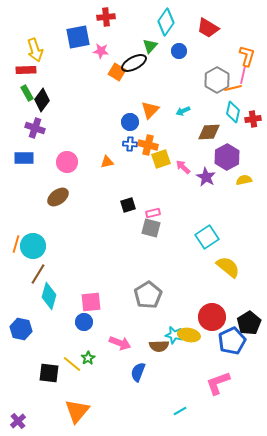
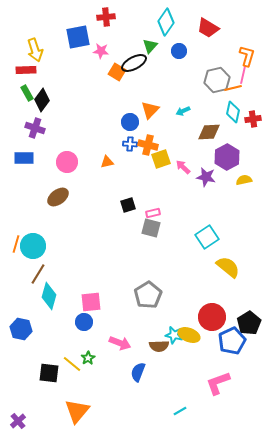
gray hexagon at (217, 80): rotated 15 degrees clockwise
purple star at (206, 177): rotated 18 degrees counterclockwise
yellow ellipse at (189, 335): rotated 10 degrees clockwise
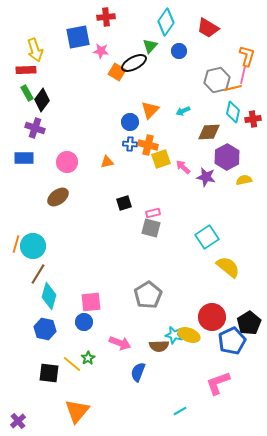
black square at (128, 205): moved 4 px left, 2 px up
blue hexagon at (21, 329): moved 24 px right
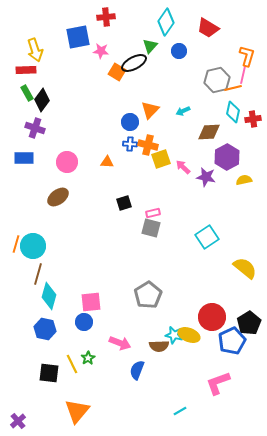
orange triangle at (107, 162): rotated 16 degrees clockwise
yellow semicircle at (228, 267): moved 17 px right, 1 px down
brown line at (38, 274): rotated 15 degrees counterclockwise
yellow line at (72, 364): rotated 24 degrees clockwise
blue semicircle at (138, 372): moved 1 px left, 2 px up
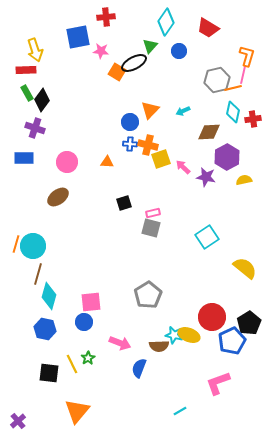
blue semicircle at (137, 370): moved 2 px right, 2 px up
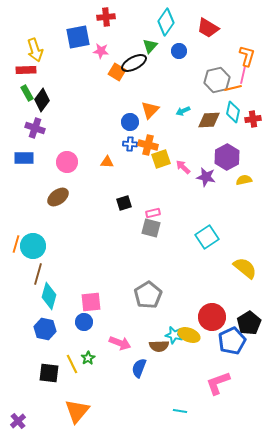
brown diamond at (209, 132): moved 12 px up
cyan line at (180, 411): rotated 40 degrees clockwise
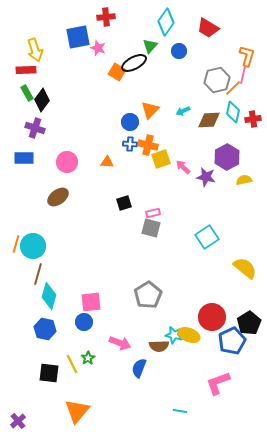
pink star at (101, 51): moved 3 px left, 3 px up; rotated 14 degrees clockwise
orange line at (233, 88): rotated 30 degrees counterclockwise
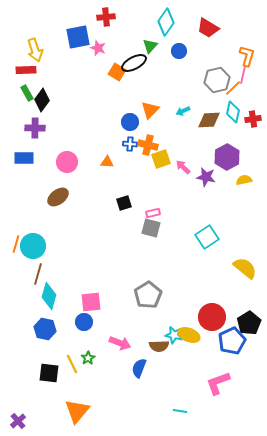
purple cross at (35, 128): rotated 18 degrees counterclockwise
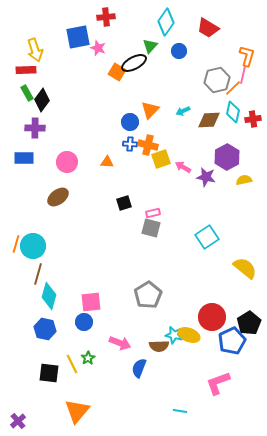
pink arrow at (183, 167): rotated 14 degrees counterclockwise
